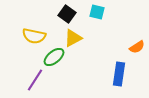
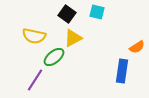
blue rectangle: moved 3 px right, 3 px up
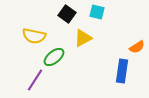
yellow triangle: moved 10 px right
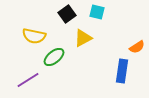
black square: rotated 18 degrees clockwise
purple line: moved 7 px left; rotated 25 degrees clockwise
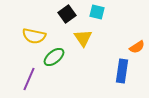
yellow triangle: rotated 36 degrees counterclockwise
purple line: moved 1 px right, 1 px up; rotated 35 degrees counterclockwise
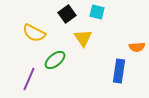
yellow semicircle: moved 3 px up; rotated 15 degrees clockwise
orange semicircle: rotated 28 degrees clockwise
green ellipse: moved 1 px right, 3 px down
blue rectangle: moved 3 px left
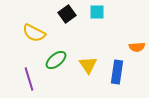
cyan square: rotated 14 degrees counterclockwise
yellow triangle: moved 5 px right, 27 px down
green ellipse: moved 1 px right
blue rectangle: moved 2 px left, 1 px down
purple line: rotated 40 degrees counterclockwise
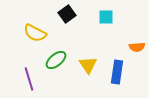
cyan square: moved 9 px right, 5 px down
yellow semicircle: moved 1 px right
